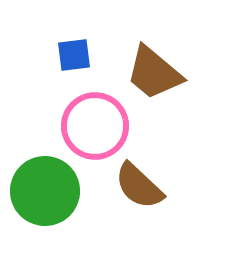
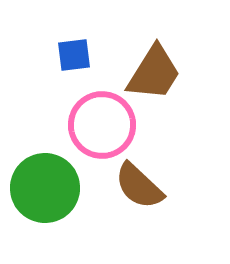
brown trapezoid: rotated 98 degrees counterclockwise
pink circle: moved 7 px right, 1 px up
green circle: moved 3 px up
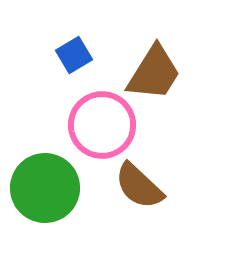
blue square: rotated 24 degrees counterclockwise
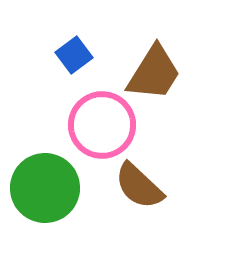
blue square: rotated 6 degrees counterclockwise
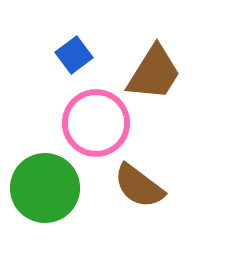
pink circle: moved 6 px left, 2 px up
brown semicircle: rotated 6 degrees counterclockwise
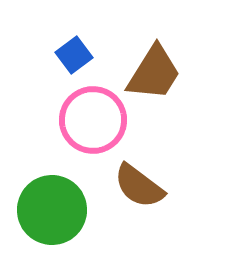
pink circle: moved 3 px left, 3 px up
green circle: moved 7 px right, 22 px down
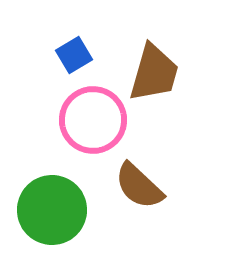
blue square: rotated 6 degrees clockwise
brown trapezoid: rotated 16 degrees counterclockwise
brown semicircle: rotated 6 degrees clockwise
